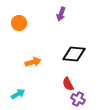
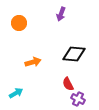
cyan arrow: moved 2 px left, 1 px up
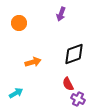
black diamond: rotated 25 degrees counterclockwise
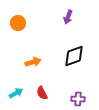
purple arrow: moved 7 px right, 3 px down
orange circle: moved 1 px left
black diamond: moved 2 px down
red semicircle: moved 26 px left, 9 px down
purple cross: rotated 24 degrees counterclockwise
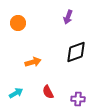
black diamond: moved 2 px right, 4 px up
red semicircle: moved 6 px right, 1 px up
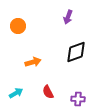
orange circle: moved 3 px down
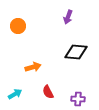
black diamond: rotated 25 degrees clockwise
orange arrow: moved 5 px down
cyan arrow: moved 1 px left, 1 px down
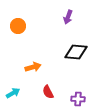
cyan arrow: moved 2 px left, 1 px up
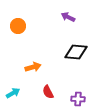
purple arrow: rotated 96 degrees clockwise
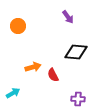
purple arrow: rotated 152 degrees counterclockwise
red semicircle: moved 5 px right, 17 px up
